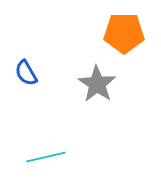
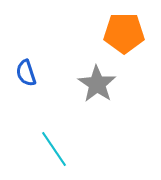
blue semicircle: rotated 12 degrees clockwise
cyan line: moved 8 px right, 8 px up; rotated 69 degrees clockwise
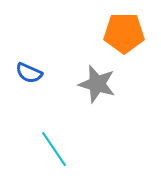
blue semicircle: moved 3 px right; rotated 48 degrees counterclockwise
gray star: rotated 18 degrees counterclockwise
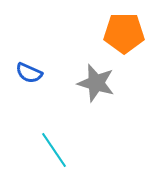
gray star: moved 1 px left, 1 px up
cyan line: moved 1 px down
